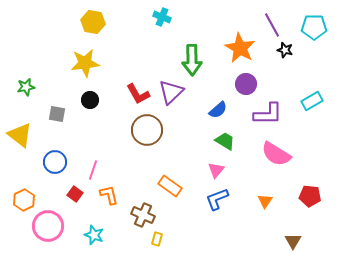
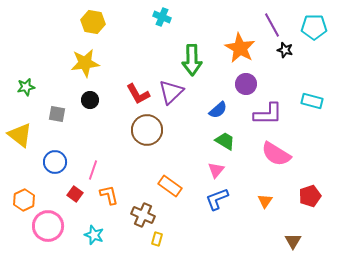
cyan rectangle: rotated 45 degrees clockwise
red pentagon: rotated 25 degrees counterclockwise
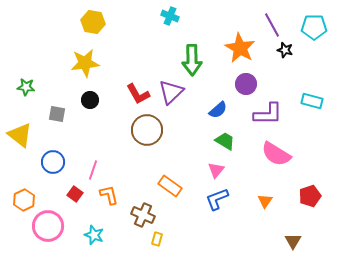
cyan cross: moved 8 px right, 1 px up
green star: rotated 18 degrees clockwise
blue circle: moved 2 px left
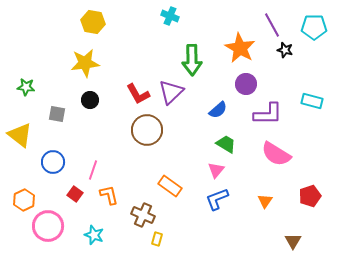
green trapezoid: moved 1 px right, 3 px down
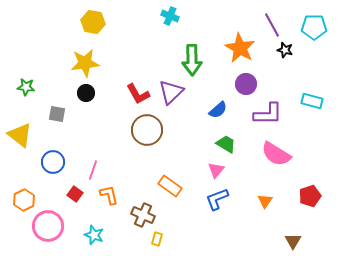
black circle: moved 4 px left, 7 px up
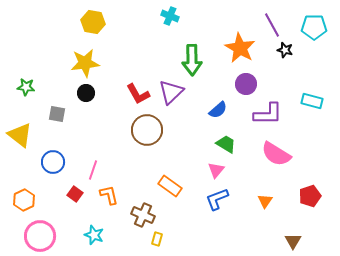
pink circle: moved 8 px left, 10 px down
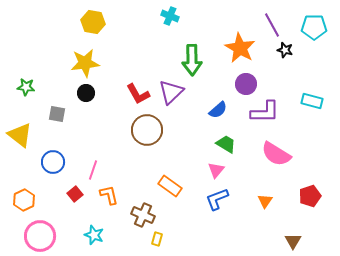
purple L-shape: moved 3 px left, 2 px up
red square: rotated 14 degrees clockwise
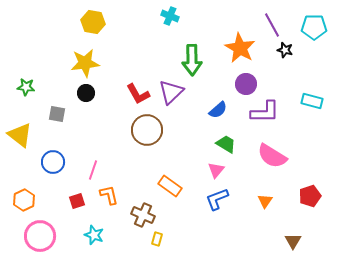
pink semicircle: moved 4 px left, 2 px down
red square: moved 2 px right, 7 px down; rotated 21 degrees clockwise
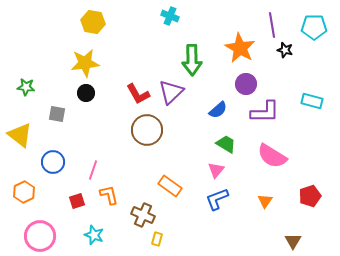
purple line: rotated 20 degrees clockwise
orange hexagon: moved 8 px up
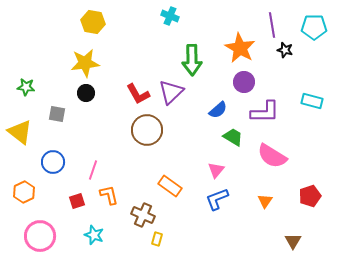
purple circle: moved 2 px left, 2 px up
yellow triangle: moved 3 px up
green trapezoid: moved 7 px right, 7 px up
